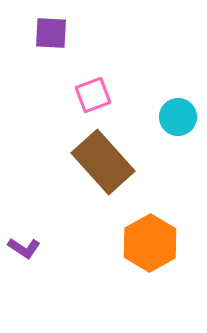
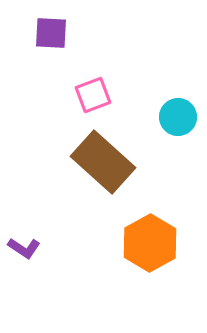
brown rectangle: rotated 6 degrees counterclockwise
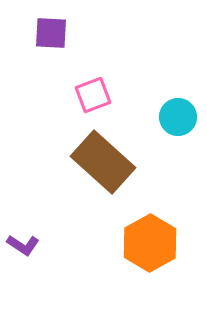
purple L-shape: moved 1 px left, 3 px up
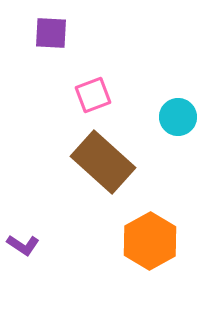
orange hexagon: moved 2 px up
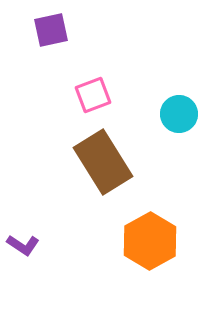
purple square: moved 3 px up; rotated 15 degrees counterclockwise
cyan circle: moved 1 px right, 3 px up
brown rectangle: rotated 16 degrees clockwise
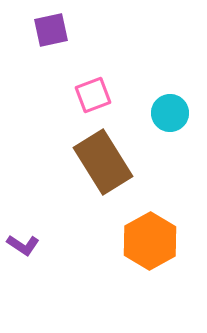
cyan circle: moved 9 px left, 1 px up
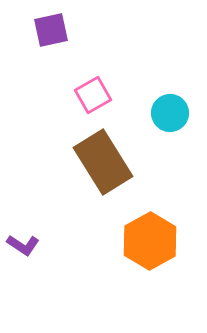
pink square: rotated 9 degrees counterclockwise
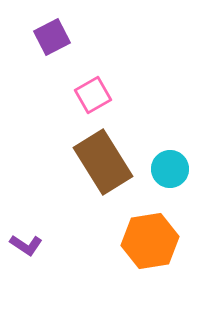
purple square: moved 1 px right, 7 px down; rotated 15 degrees counterclockwise
cyan circle: moved 56 px down
orange hexagon: rotated 20 degrees clockwise
purple L-shape: moved 3 px right
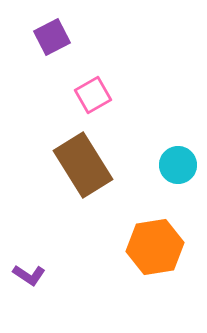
brown rectangle: moved 20 px left, 3 px down
cyan circle: moved 8 px right, 4 px up
orange hexagon: moved 5 px right, 6 px down
purple L-shape: moved 3 px right, 30 px down
